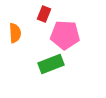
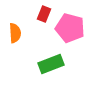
pink pentagon: moved 5 px right, 7 px up; rotated 12 degrees clockwise
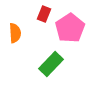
pink pentagon: rotated 24 degrees clockwise
green rectangle: rotated 25 degrees counterclockwise
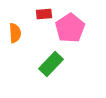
red rectangle: rotated 63 degrees clockwise
